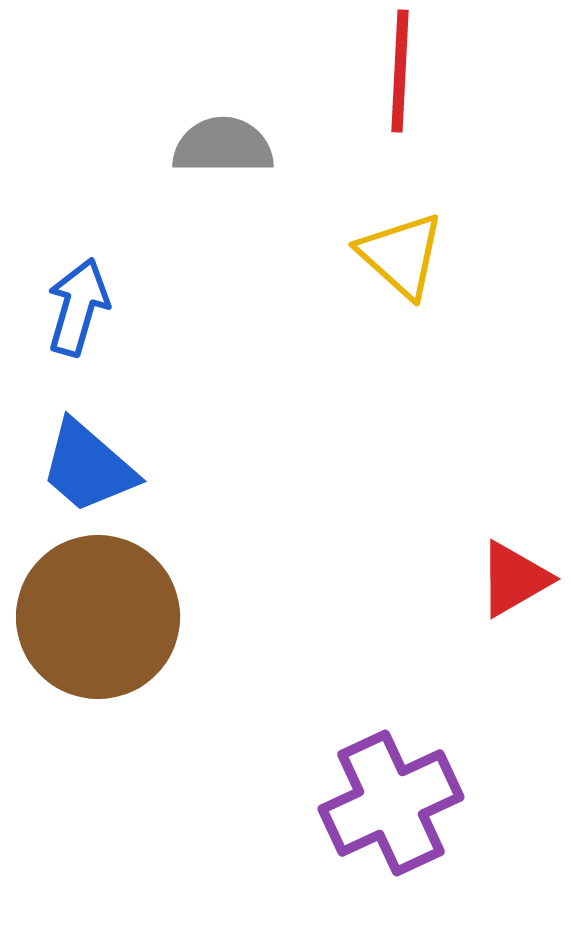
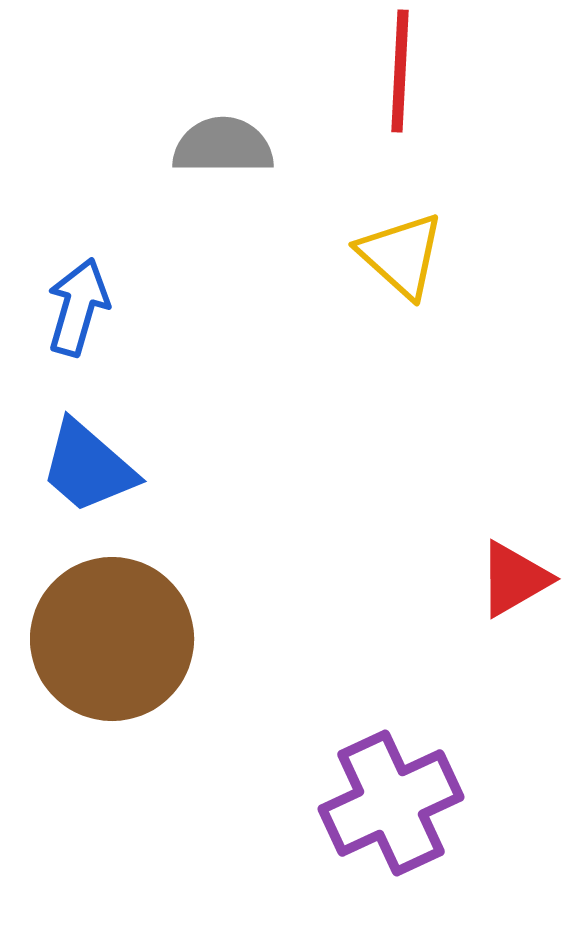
brown circle: moved 14 px right, 22 px down
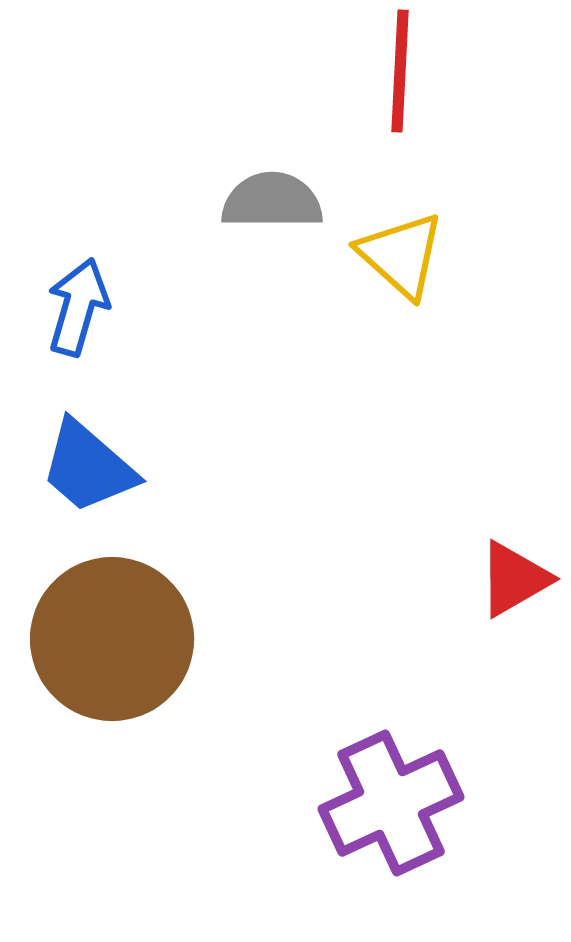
gray semicircle: moved 49 px right, 55 px down
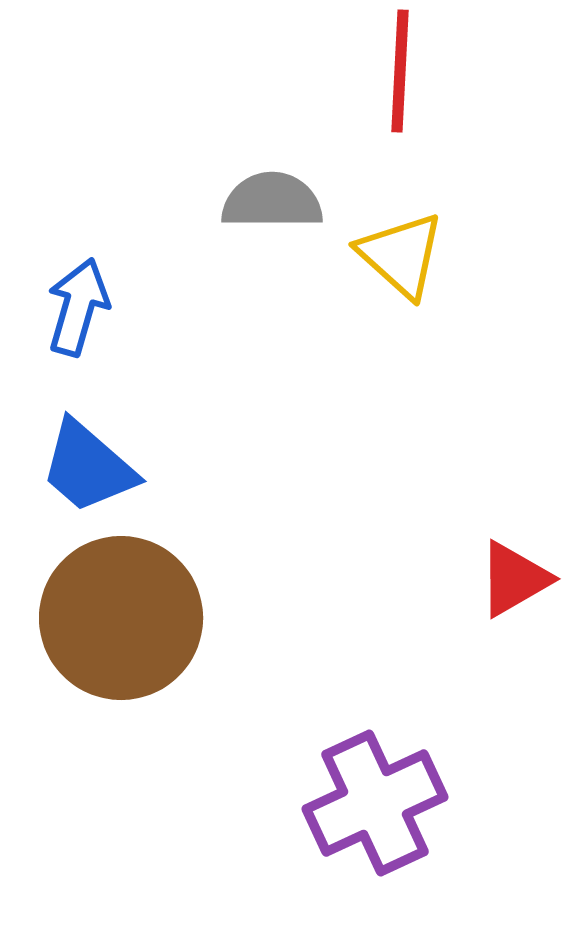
brown circle: moved 9 px right, 21 px up
purple cross: moved 16 px left
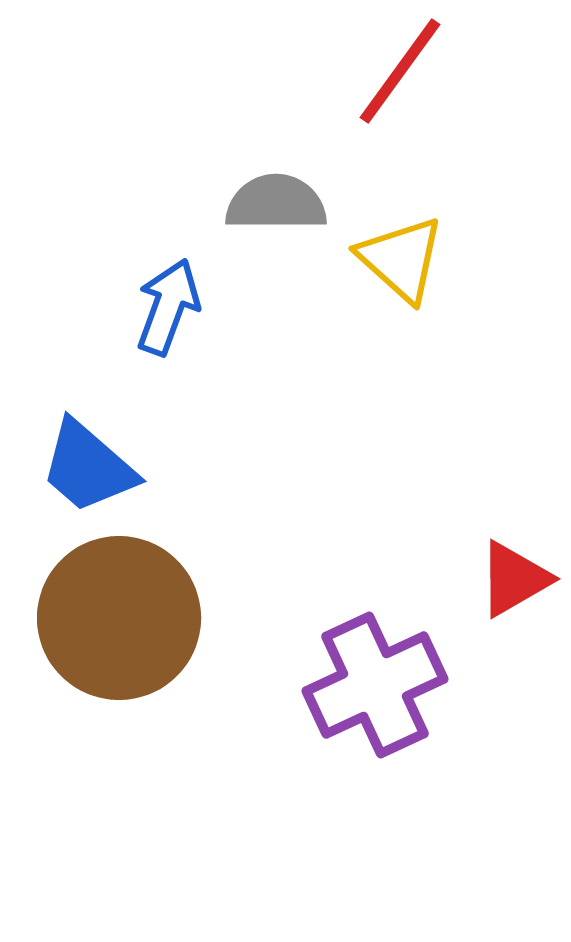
red line: rotated 33 degrees clockwise
gray semicircle: moved 4 px right, 2 px down
yellow triangle: moved 4 px down
blue arrow: moved 90 px right; rotated 4 degrees clockwise
brown circle: moved 2 px left
purple cross: moved 118 px up
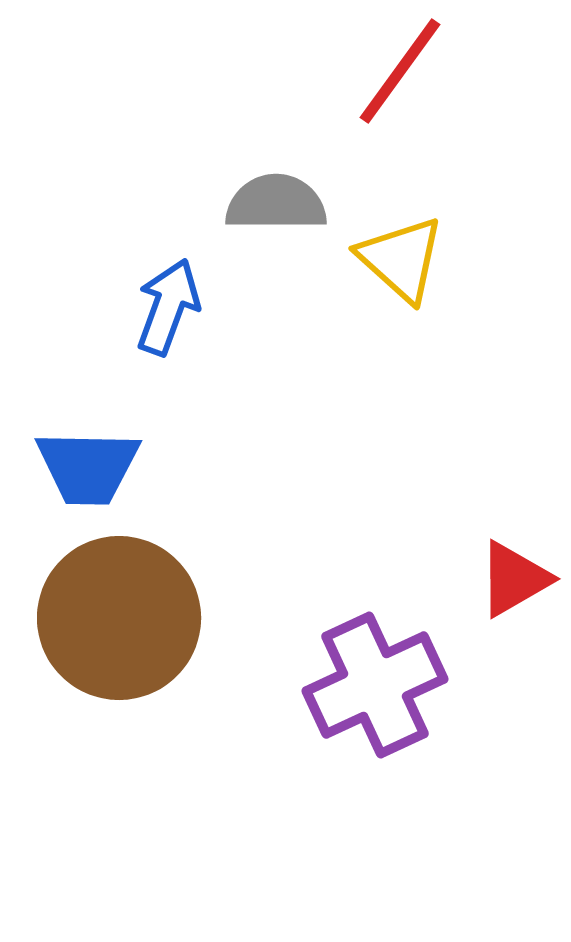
blue trapezoid: rotated 40 degrees counterclockwise
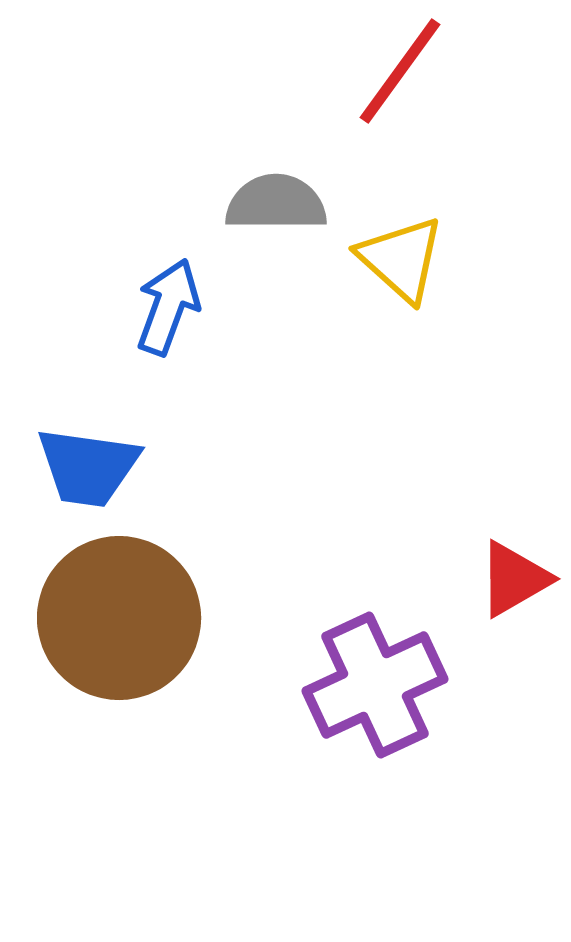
blue trapezoid: rotated 7 degrees clockwise
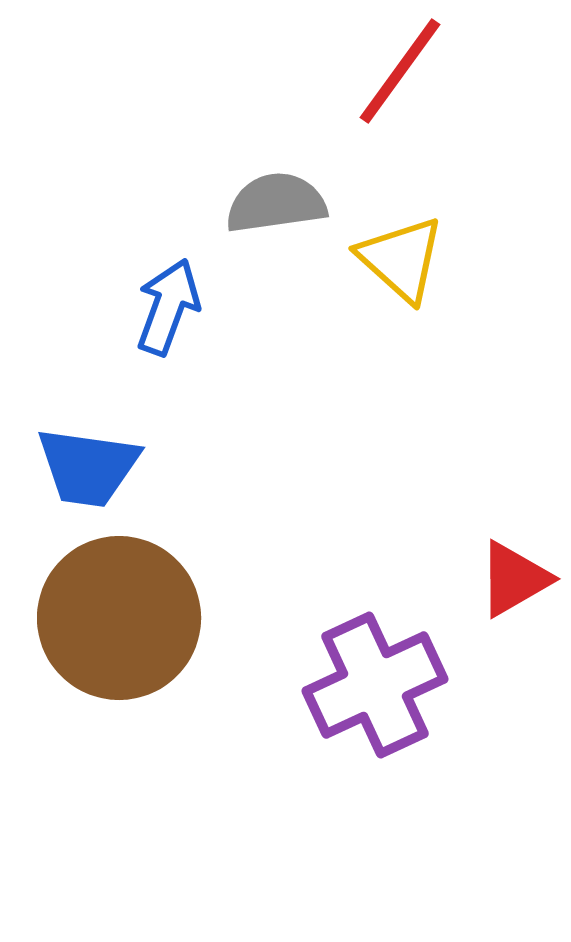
gray semicircle: rotated 8 degrees counterclockwise
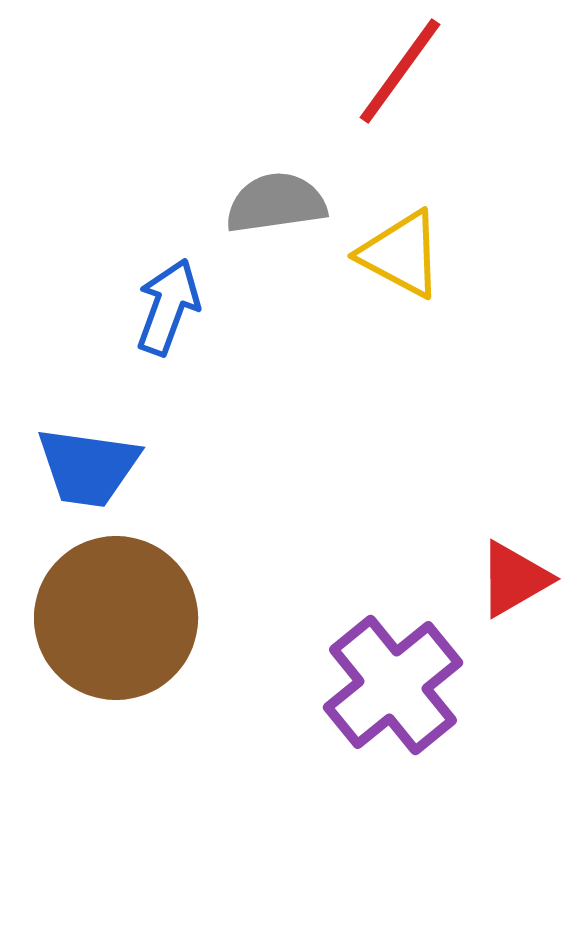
yellow triangle: moved 5 px up; rotated 14 degrees counterclockwise
brown circle: moved 3 px left
purple cross: moved 18 px right; rotated 14 degrees counterclockwise
